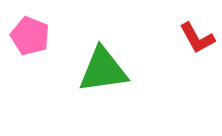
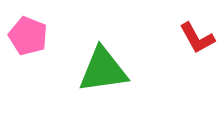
pink pentagon: moved 2 px left
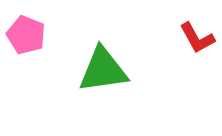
pink pentagon: moved 2 px left, 1 px up
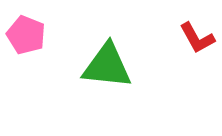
green triangle: moved 4 px right, 4 px up; rotated 14 degrees clockwise
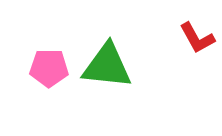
pink pentagon: moved 23 px right, 33 px down; rotated 21 degrees counterclockwise
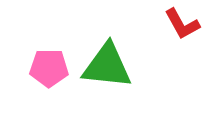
red L-shape: moved 15 px left, 14 px up
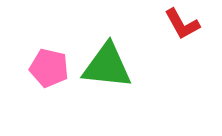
pink pentagon: rotated 12 degrees clockwise
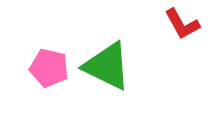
green triangle: rotated 20 degrees clockwise
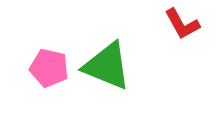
green triangle: rotated 4 degrees counterclockwise
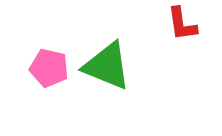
red L-shape: rotated 21 degrees clockwise
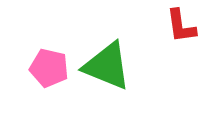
red L-shape: moved 1 px left, 2 px down
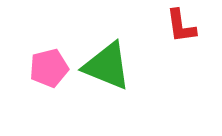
pink pentagon: rotated 27 degrees counterclockwise
